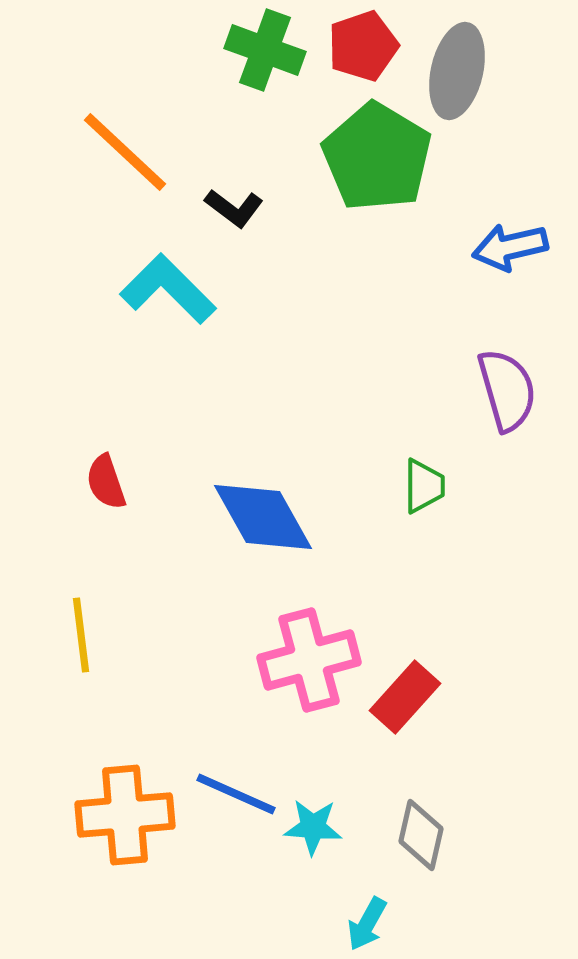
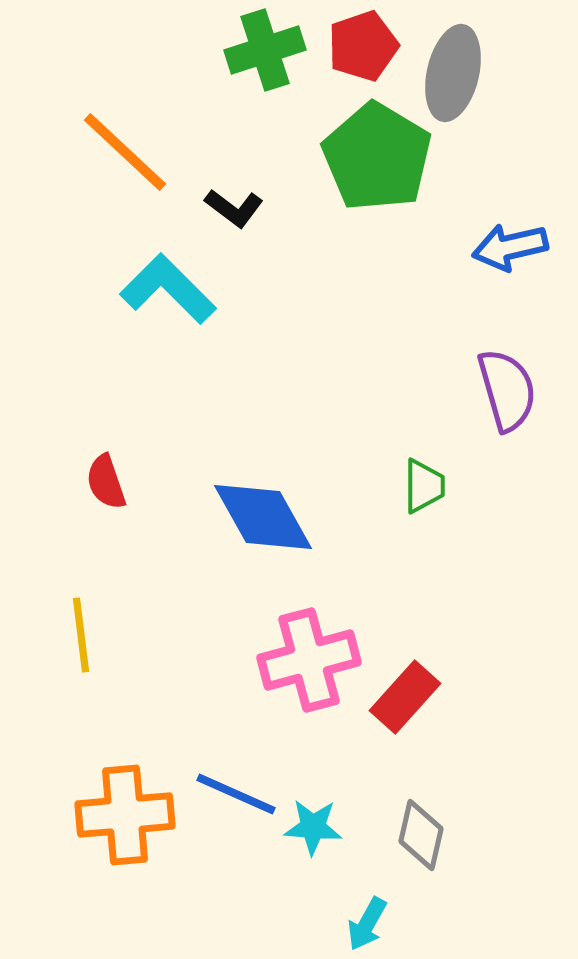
green cross: rotated 38 degrees counterclockwise
gray ellipse: moved 4 px left, 2 px down
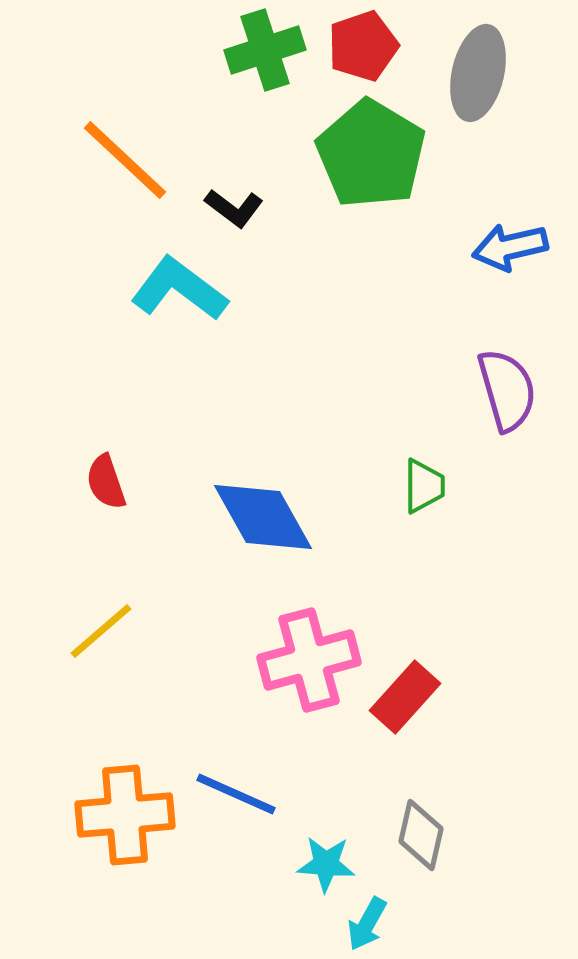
gray ellipse: moved 25 px right
orange line: moved 8 px down
green pentagon: moved 6 px left, 3 px up
cyan L-shape: moved 11 px right; rotated 8 degrees counterclockwise
yellow line: moved 20 px right, 4 px up; rotated 56 degrees clockwise
cyan star: moved 13 px right, 37 px down
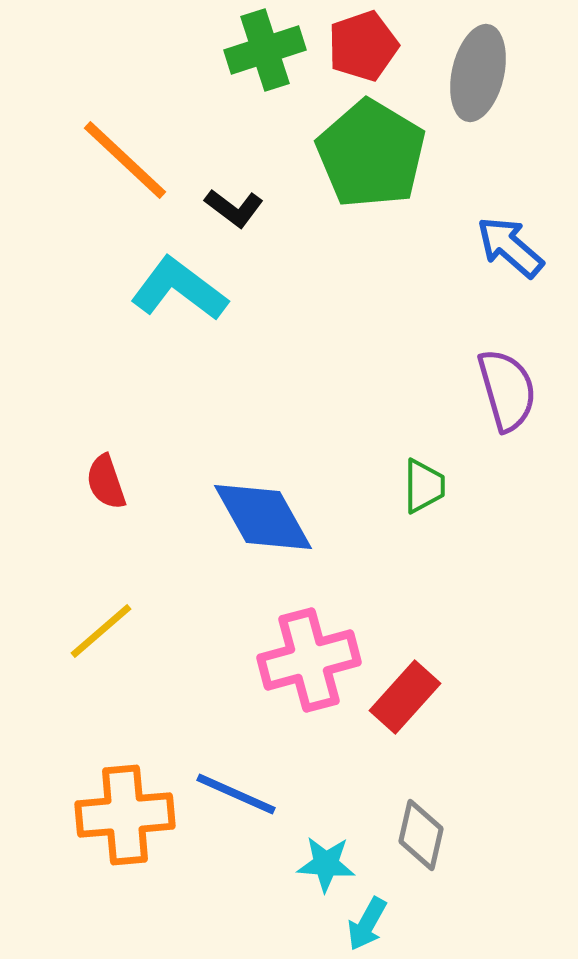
blue arrow: rotated 54 degrees clockwise
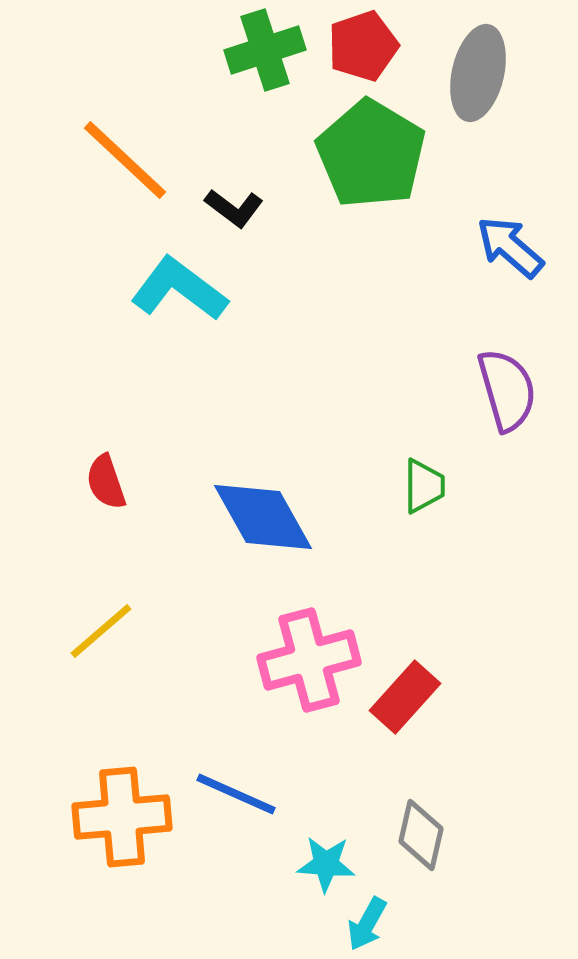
orange cross: moved 3 px left, 2 px down
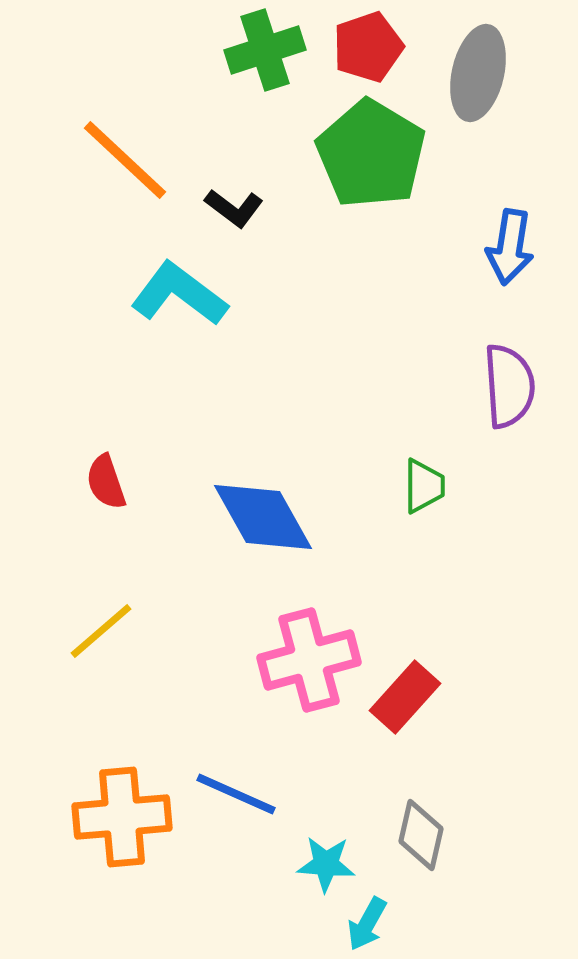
red pentagon: moved 5 px right, 1 px down
blue arrow: rotated 122 degrees counterclockwise
cyan L-shape: moved 5 px down
purple semicircle: moved 2 px right, 4 px up; rotated 12 degrees clockwise
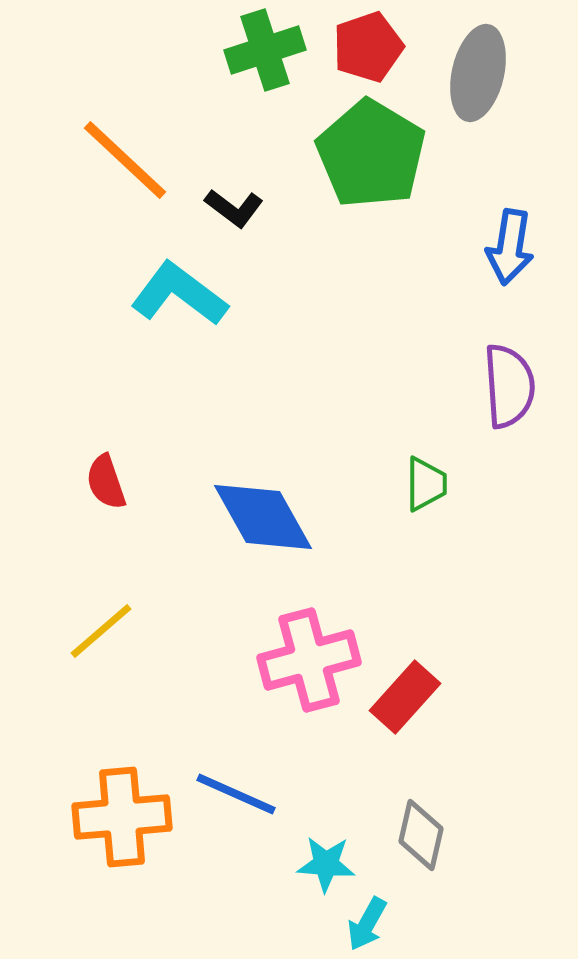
green trapezoid: moved 2 px right, 2 px up
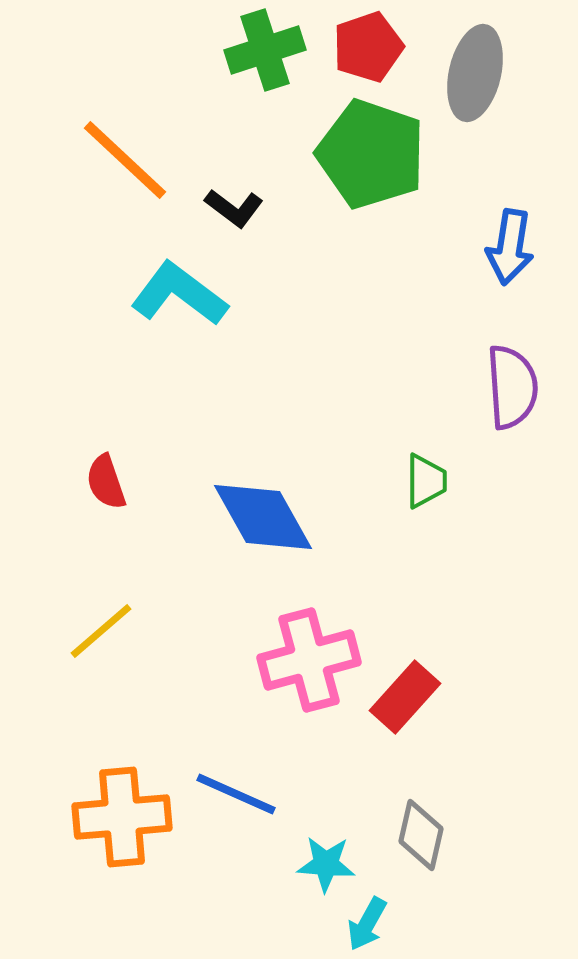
gray ellipse: moved 3 px left
green pentagon: rotated 12 degrees counterclockwise
purple semicircle: moved 3 px right, 1 px down
green trapezoid: moved 3 px up
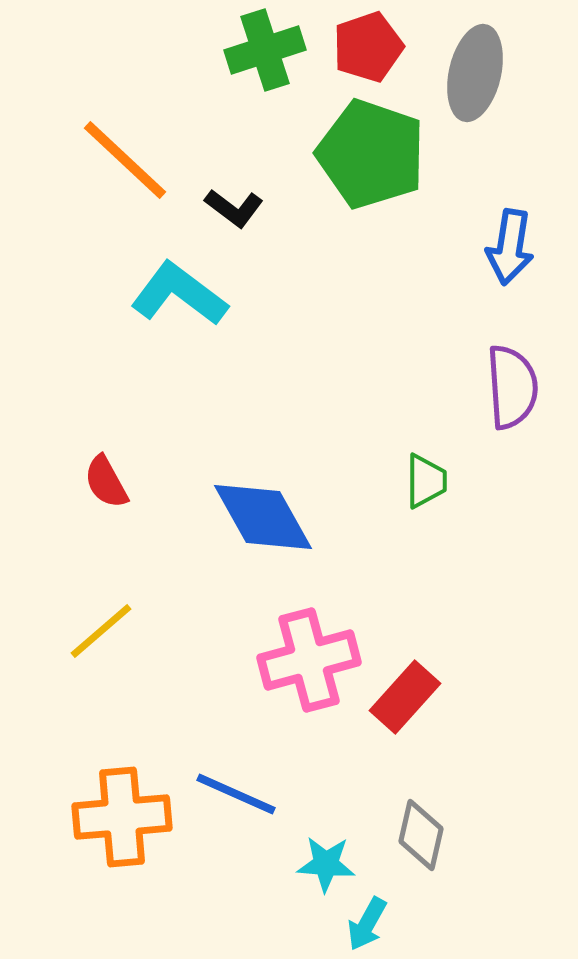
red semicircle: rotated 10 degrees counterclockwise
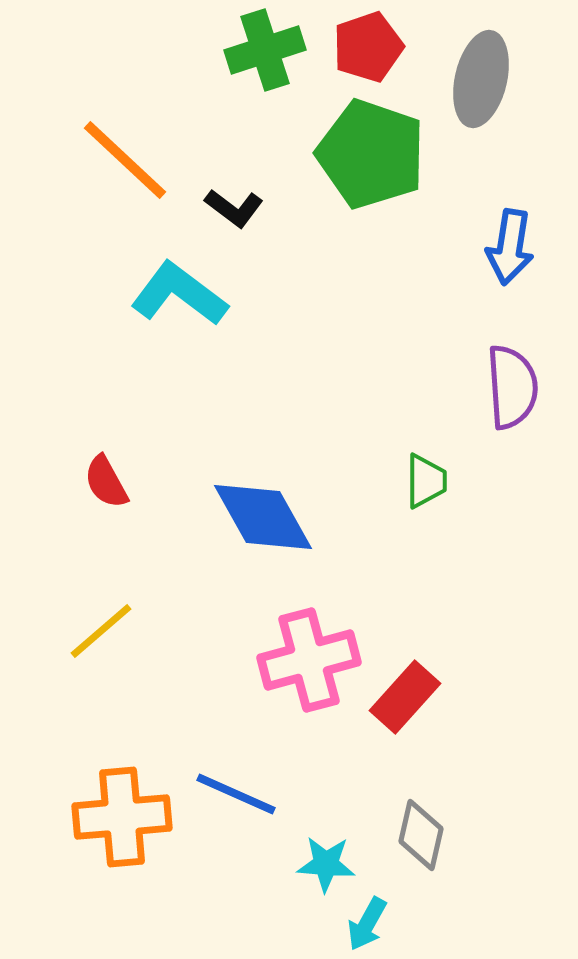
gray ellipse: moved 6 px right, 6 px down
